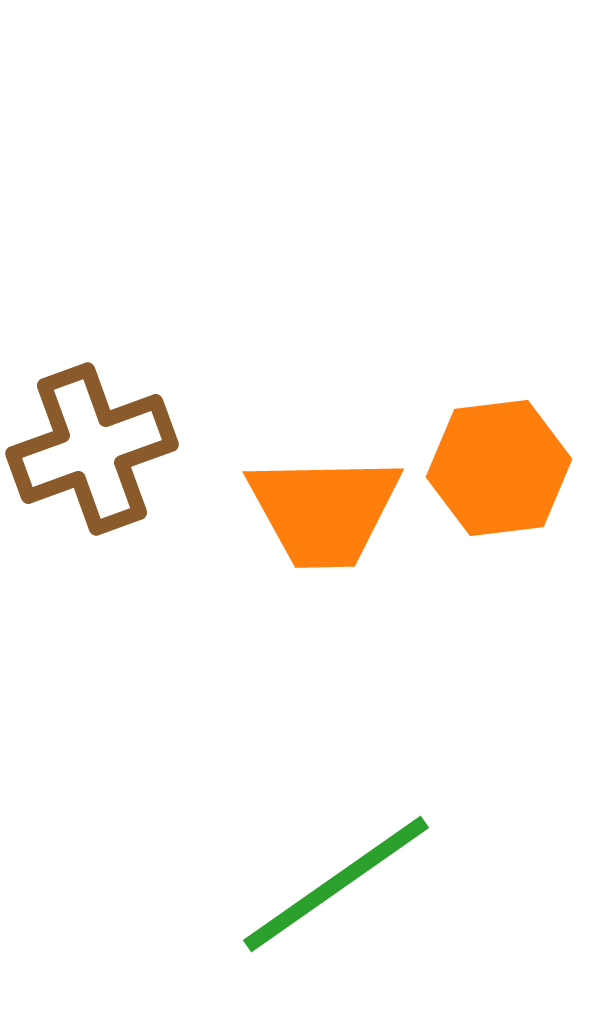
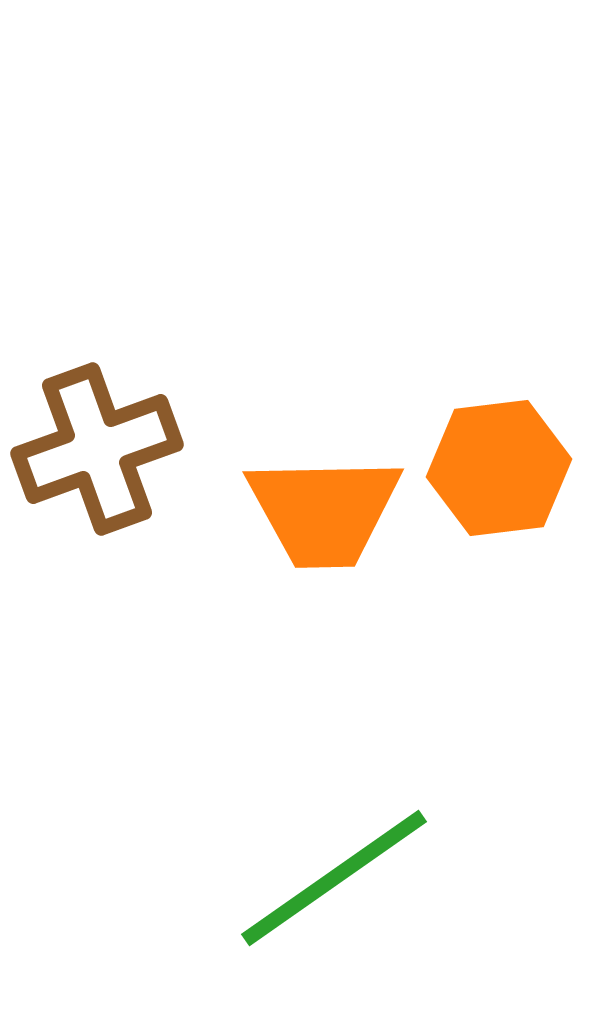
brown cross: moved 5 px right
green line: moved 2 px left, 6 px up
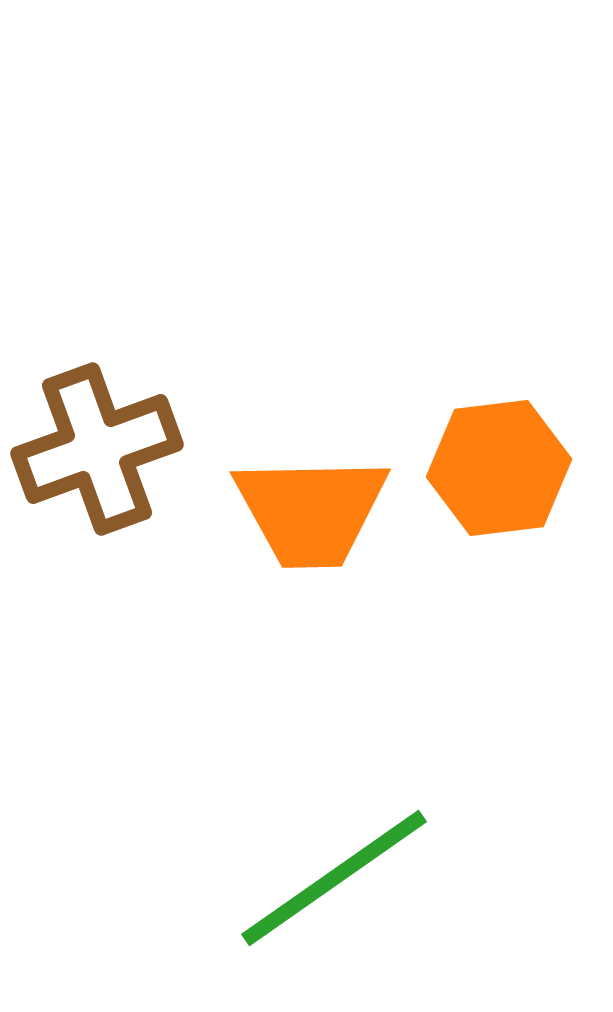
orange trapezoid: moved 13 px left
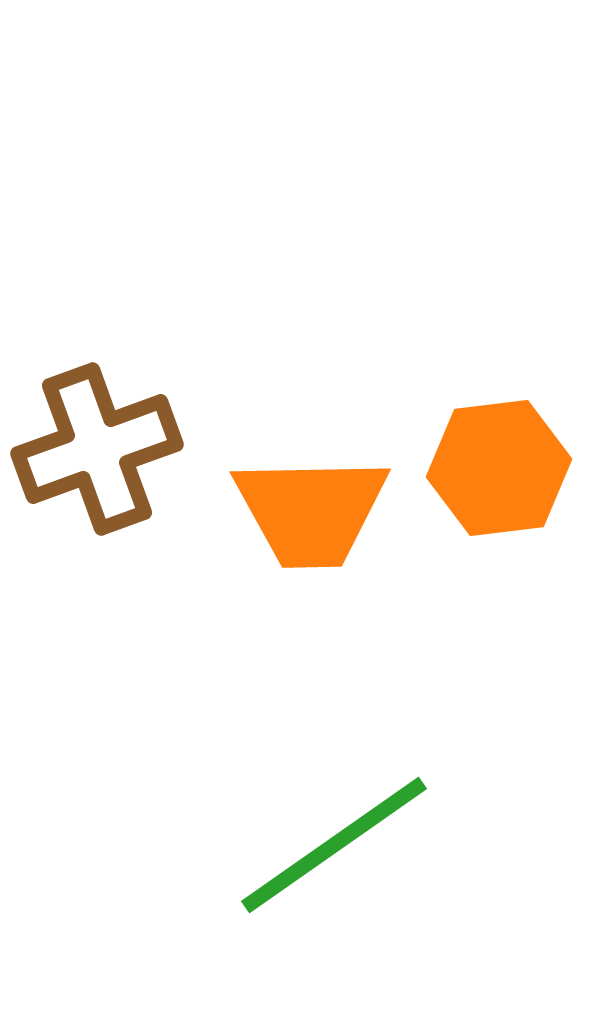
green line: moved 33 px up
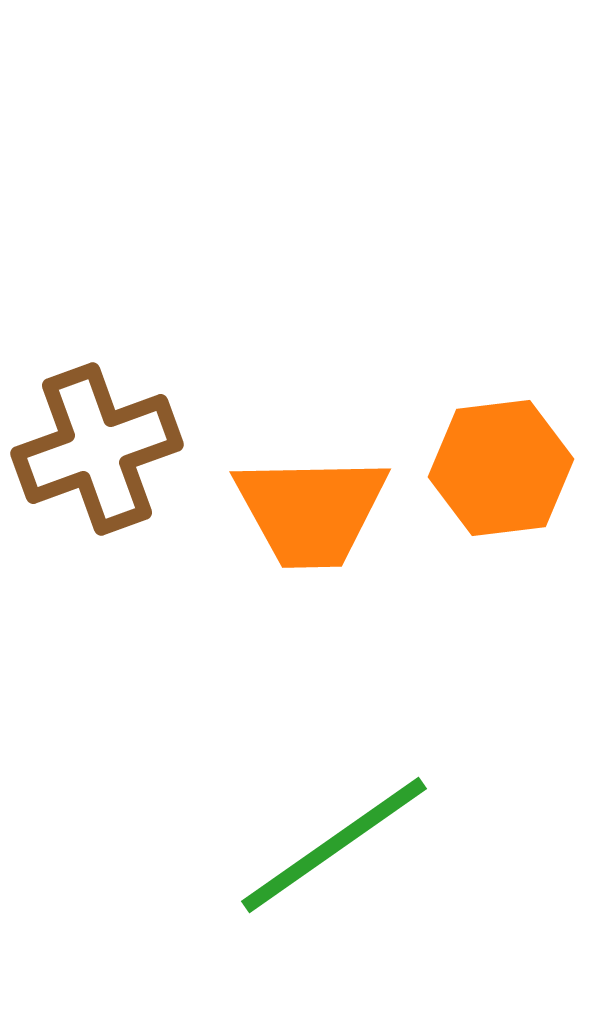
orange hexagon: moved 2 px right
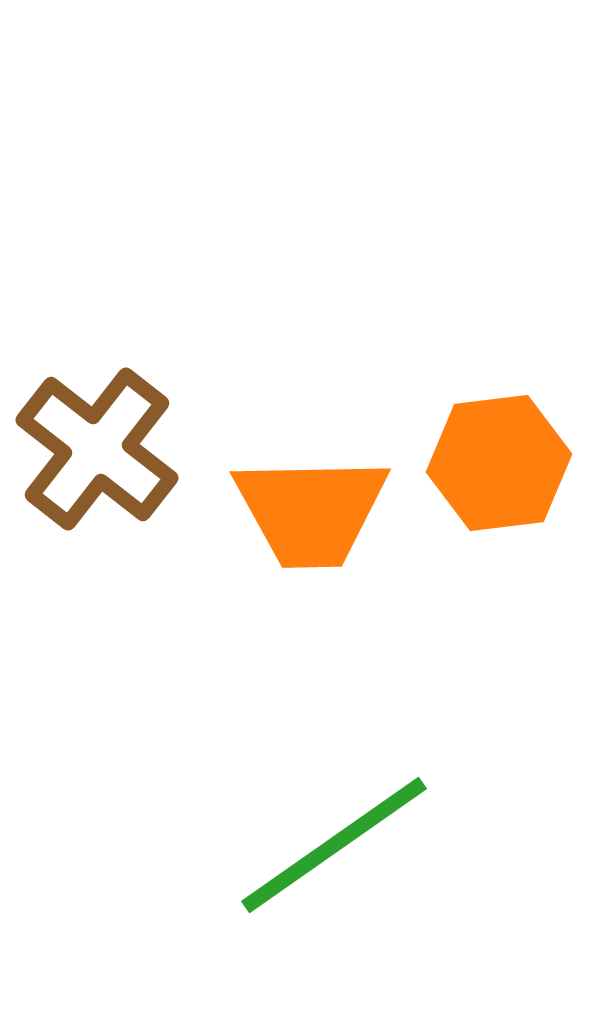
brown cross: rotated 32 degrees counterclockwise
orange hexagon: moved 2 px left, 5 px up
